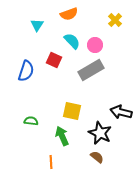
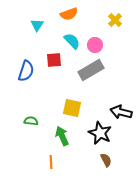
red square: rotated 28 degrees counterclockwise
yellow square: moved 3 px up
brown semicircle: moved 9 px right, 3 px down; rotated 24 degrees clockwise
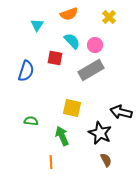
yellow cross: moved 6 px left, 3 px up
red square: moved 1 px right, 2 px up; rotated 14 degrees clockwise
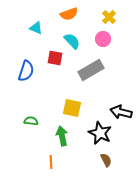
cyan triangle: moved 1 px left, 3 px down; rotated 40 degrees counterclockwise
pink circle: moved 8 px right, 6 px up
green arrow: rotated 12 degrees clockwise
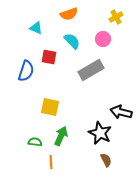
yellow cross: moved 7 px right; rotated 16 degrees clockwise
red square: moved 6 px left, 1 px up
yellow square: moved 22 px left, 1 px up
green semicircle: moved 4 px right, 21 px down
green arrow: moved 1 px left; rotated 36 degrees clockwise
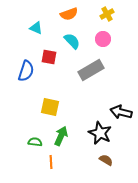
yellow cross: moved 9 px left, 3 px up
brown semicircle: rotated 32 degrees counterclockwise
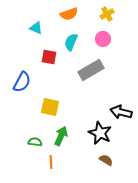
cyan semicircle: moved 1 px left, 1 px down; rotated 114 degrees counterclockwise
blue semicircle: moved 4 px left, 11 px down; rotated 10 degrees clockwise
